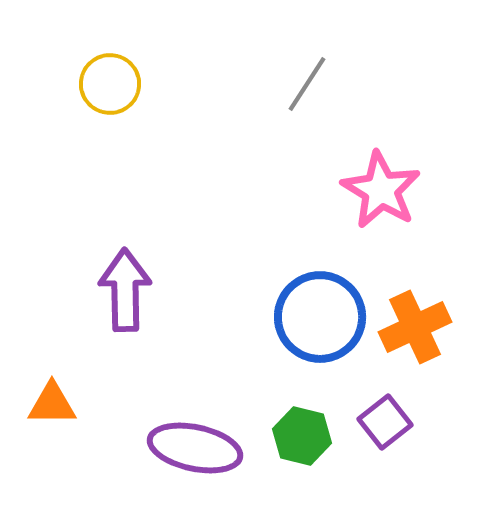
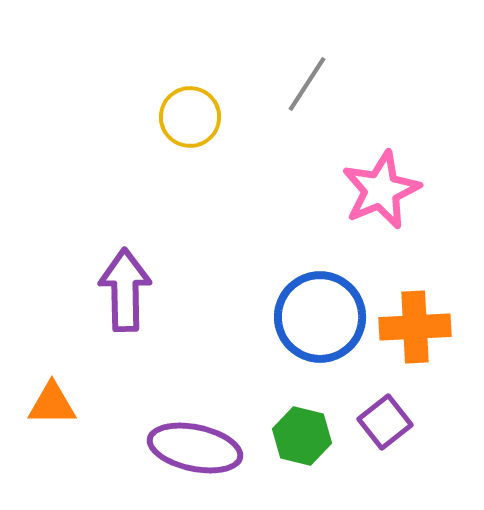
yellow circle: moved 80 px right, 33 px down
pink star: rotated 18 degrees clockwise
orange cross: rotated 22 degrees clockwise
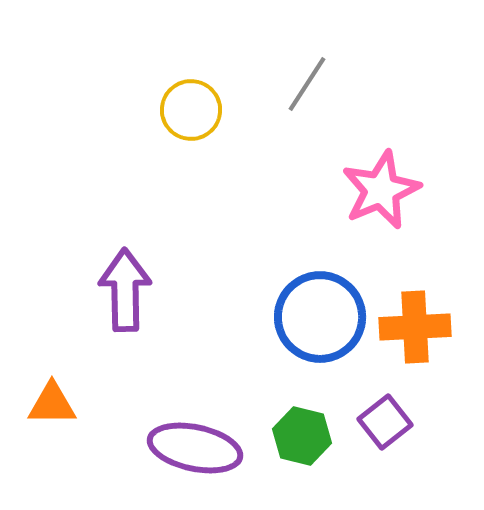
yellow circle: moved 1 px right, 7 px up
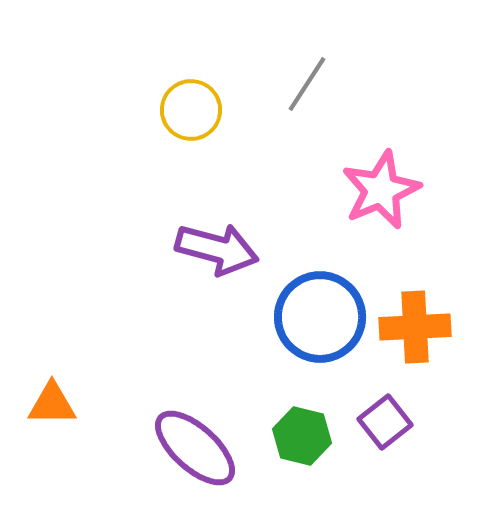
purple arrow: moved 92 px right, 41 px up; rotated 106 degrees clockwise
purple ellipse: rotated 30 degrees clockwise
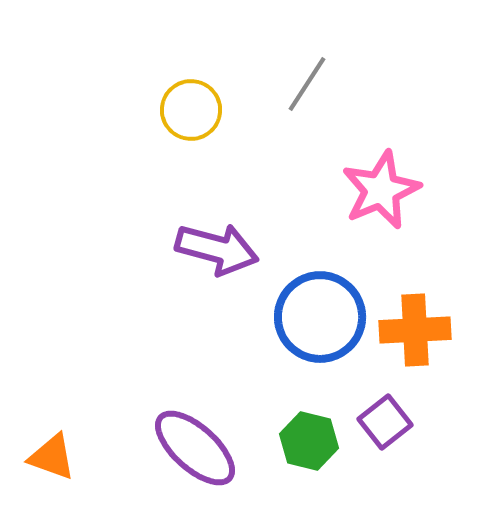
orange cross: moved 3 px down
orange triangle: moved 53 px down; rotated 20 degrees clockwise
green hexagon: moved 7 px right, 5 px down
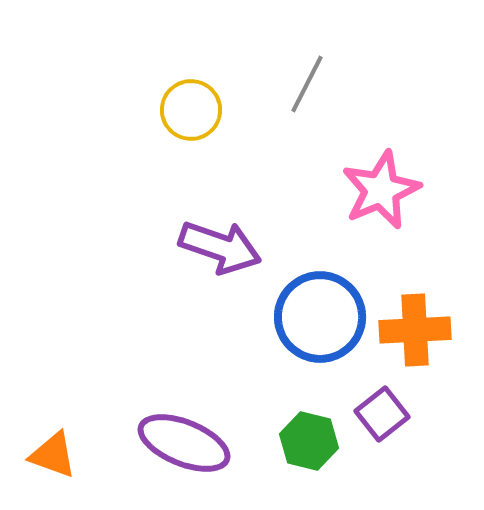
gray line: rotated 6 degrees counterclockwise
purple arrow: moved 3 px right, 2 px up; rotated 4 degrees clockwise
purple square: moved 3 px left, 8 px up
purple ellipse: moved 11 px left, 5 px up; rotated 20 degrees counterclockwise
orange triangle: moved 1 px right, 2 px up
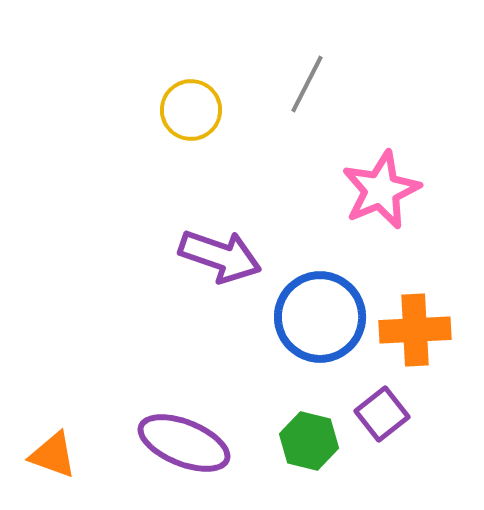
purple arrow: moved 9 px down
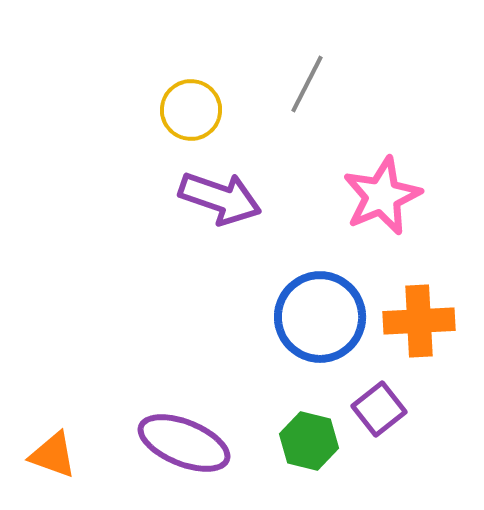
pink star: moved 1 px right, 6 px down
purple arrow: moved 58 px up
orange cross: moved 4 px right, 9 px up
purple square: moved 3 px left, 5 px up
